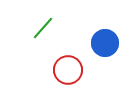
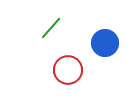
green line: moved 8 px right
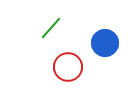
red circle: moved 3 px up
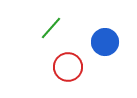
blue circle: moved 1 px up
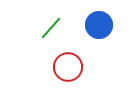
blue circle: moved 6 px left, 17 px up
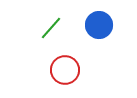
red circle: moved 3 px left, 3 px down
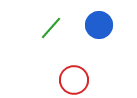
red circle: moved 9 px right, 10 px down
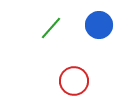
red circle: moved 1 px down
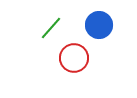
red circle: moved 23 px up
